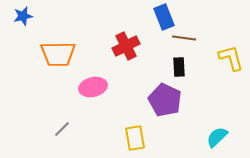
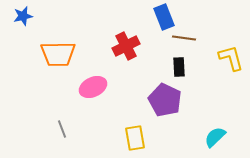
pink ellipse: rotated 12 degrees counterclockwise
gray line: rotated 66 degrees counterclockwise
cyan semicircle: moved 2 px left
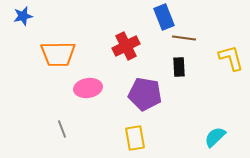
pink ellipse: moved 5 px left, 1 px down; rotated 16 degrees clockwise
purple pentagon: moved 20 px left, 6 px up; rotated 16 degrees counterclockwise
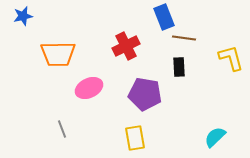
pink ellipse: moved 1 px right; rotated 16 degrees counterclockwise
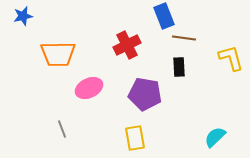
blue rectangle: moved 1 px up
red cross: moved 1 px right, 1 px up
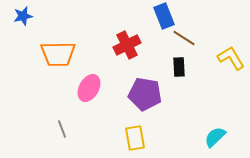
brown line: rotated 25 degrees clockwise
yellow L-shape: rotated 16 degrees counterclockwise
pink ellipse: rotated 36 degrees counterclockwise
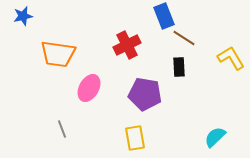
orange trapezoid: rotated 9 degrees clockwise
